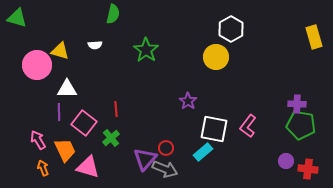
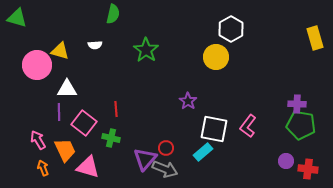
yellow rectangle: moved 1 px right, 1 px down
green cross: rotated 36 degrees counterclockwise
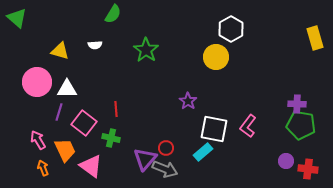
green semicircle: rotated 18 degrees clockwise
green triangle: rotated 25 degrees clockwise
pink circle: moved 17 px down
purple line: rotated 18 degrees clockwise
pink triangle: moved 3 px right, 1 px up; rotated 20 degrees clockwise
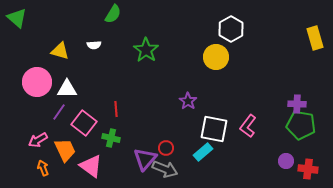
white semicircle: moved 1 px left
purple line: rotated 18 degrees clockwise
pink arrow: rotated 90 degrees counterclockwise
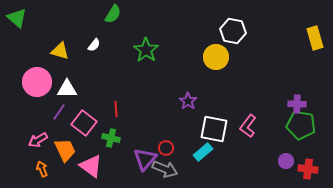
white hexagon: moved 2 px right, 2 px down; rotated 20 degrees counterclockwise
white semicircle: rotated 48 degrees counterclockwise
orange arrow: moved 1 px left, 1 px down
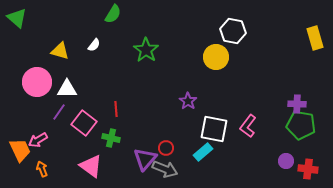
orange trapezoid: moved 45 px left
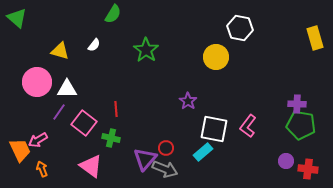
white hexagon: moved 7 px right, 3 px up
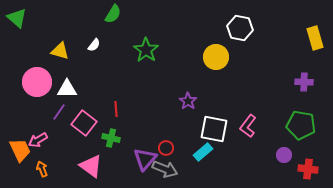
purple cross: moved 7 px right, 22 px up
purple circle: moved 2 px left, 6 px up
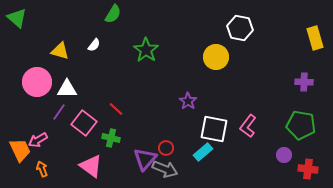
red line: rotated 42 degrees counterclockwise
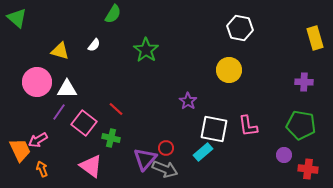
yellow circle: moved 13 px right, 13 px down
pink L-shape: rotated 45 degrees counterclockwise
